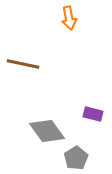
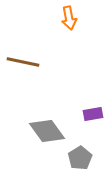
brown line: moved 2 px up
purple rectangle: rotated 24 degrees counterclockwise
gray pentagon: moved 4 px right
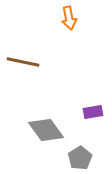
purple rectangle: moved 2 px up
gray diamond: moved 1 px left, 1 px up
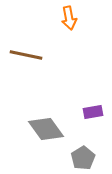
brown line: moved 3 px right, 7 px up
gray diamond: moved 1 px up
gray pentagon: moved 3 px right
